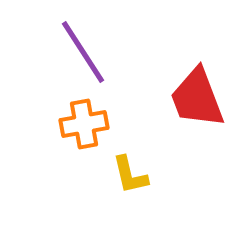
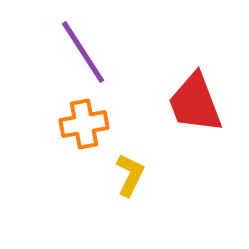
red trapezoid: moved 2 px left, 5 px down
yellow L-shape: rotated 141 degrees counterclockwise
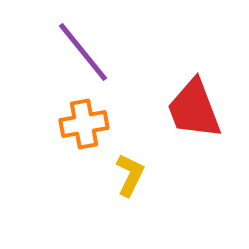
purple line: rotated 6 degrees counterclockwise
red trapezoid: moved 1 px left, 6 px down
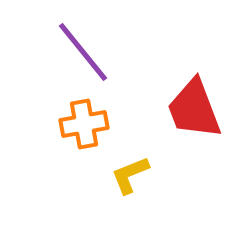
yellow L-shape: rotated 138 degrees counterclockwise
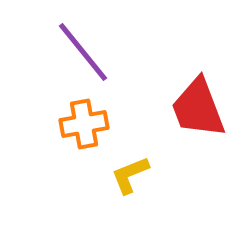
red trapezoid: moved 4 px right, 1 px up
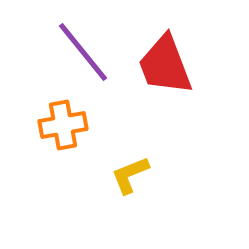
red trapezoid: moved 33 px left, 43 px up
orange cross: moved 21 px left, 1 px down
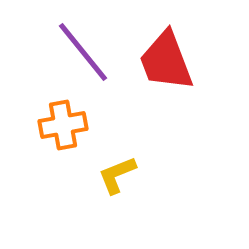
red trapezoid: moved 1 px right, 4 px up
yellow L-shape: moved 13 px left
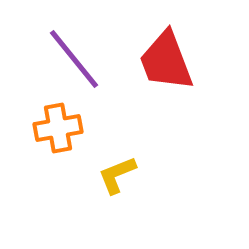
purple line: moved 9 px left, 7 px down
orange cross: moved 5 px left, 3 px down
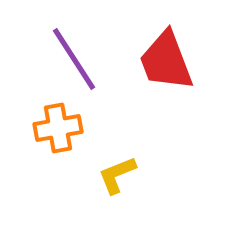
purple line: rotated 6 degrees clockwise
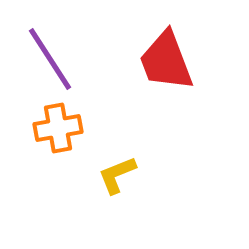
purple line: moved 24 px left
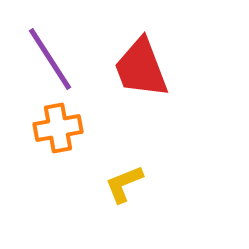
red trapezoid: moved 25 px left, 7 px down
yellow L-shape: moved 7 px right, 9 px down
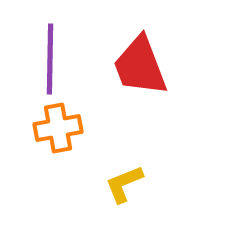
purple line: rotated 34 degrees clockwise
red trapezoid: moved 1 px left, 2 px up
